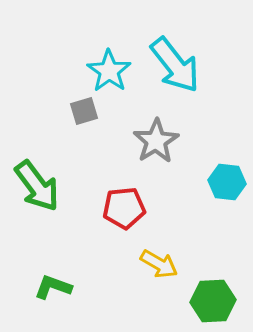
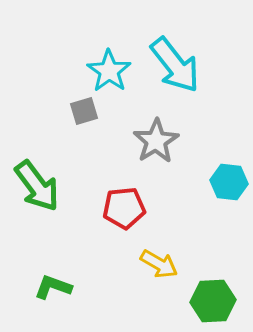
cyan hexagon: moved 2 px right
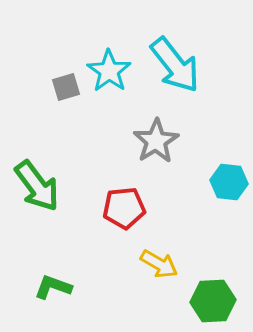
gray square: moved 18 px left, 24 px up
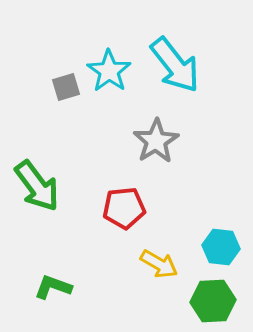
cyan hexagon: moved 8 px left, 65 px down
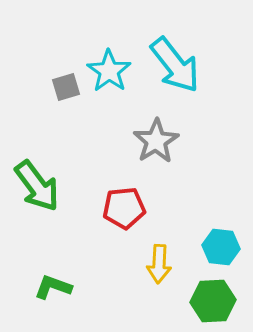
yellow arrow: rotated 63 degrees clockwise
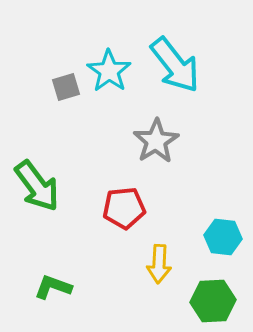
cyan hexagon: moved 2 px right, 10 px up
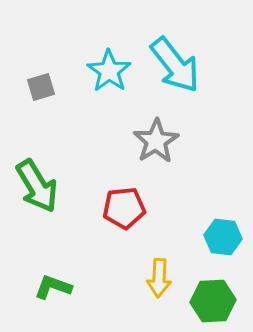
gray square: moved 25 px left
green arrow: rotated 6 degrees clockwise
yellow arrow: moved 14 px down
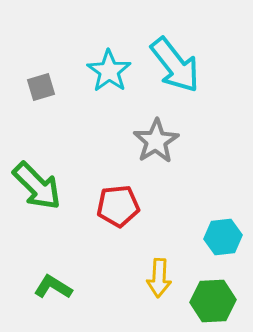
green arrow: rotated 14 degrees counterclockwise
red pentagon: moved 6 px left, 2 px up
cyan hexagon: rotated 12 degrees counterclockwise
green L-shape: rotated 12 degrees clockwise
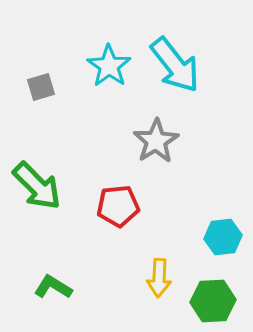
cyan star: moved 5 px up
